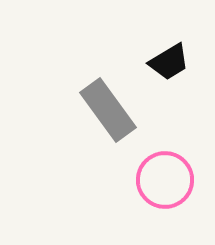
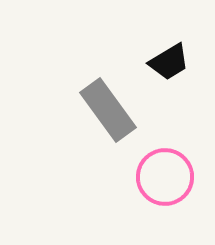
pink circle: moved 3 px up
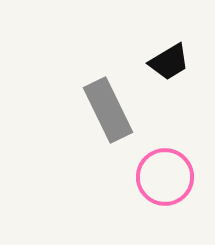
gray rectangle: rotated 10 degrees clockwise
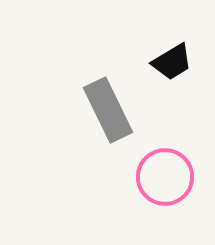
black trapezoid: moved 3 px right
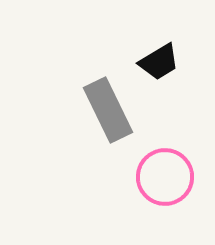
black trapezoid: moved 13 px left
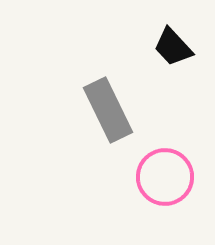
black trapezoid: moved 14 px right, 15 px up; rotated 78 degrees clockwise
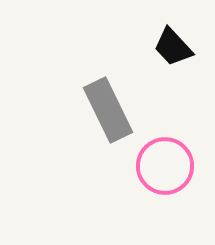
pink circle: moved 11 px up
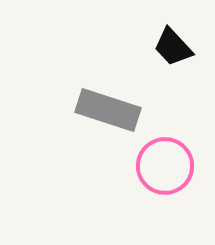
gray rectangle: rotated 46 degrees counterclockwise
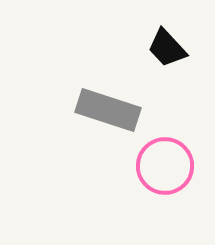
black trapezoid: moved 6 px left, 1 px down
